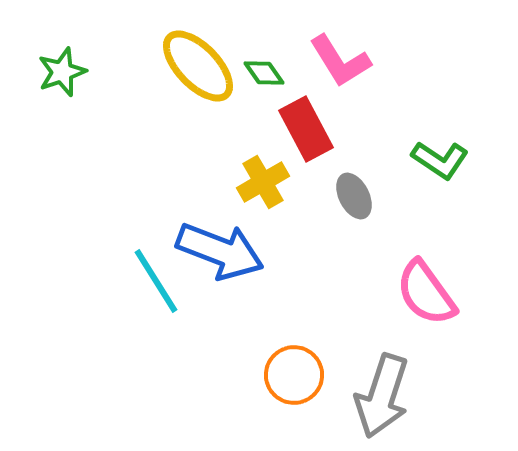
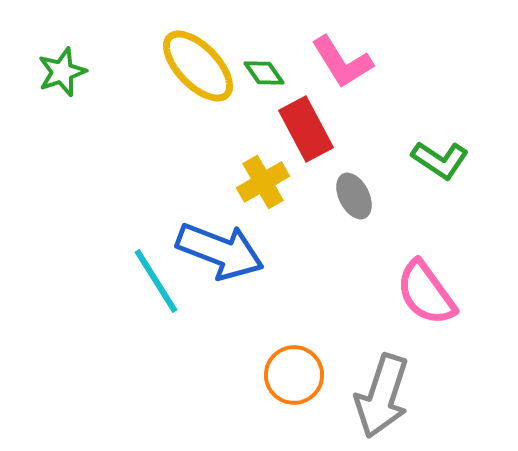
pink L-shape: moved 2 px right, 1 px down
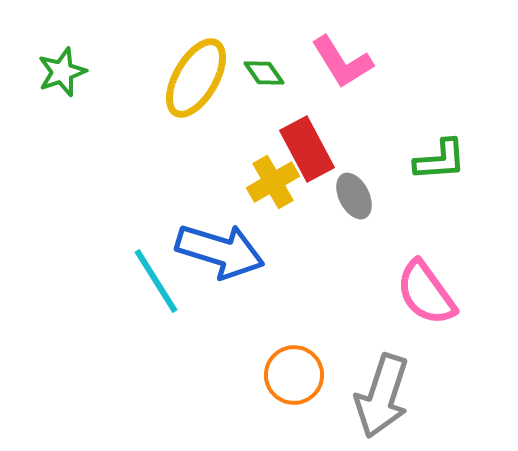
yellow ellipse: moved 2 px left, 12 px down; rotated 74 degrees clockwise
red rectangle: moved 1 px right, 20 px down
green L-shape: rotated 38 degrees counterclockwise
yellow cross: moved 10 px right
blue arrow: rotated 4 degrees counterclockwise
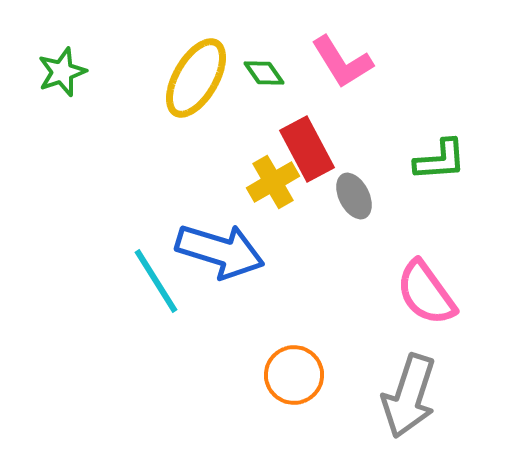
gray arrow: moved 27 px right
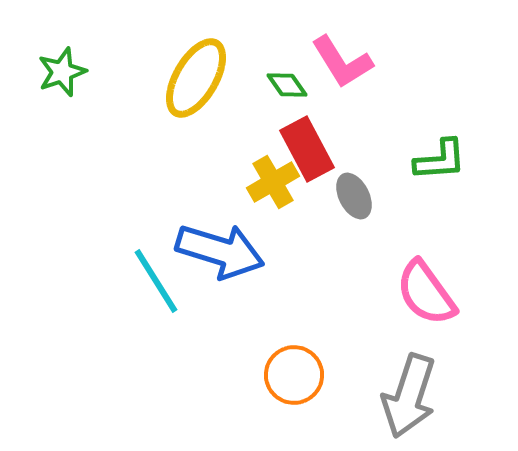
green diamond: moved 23 px right, 12 px down
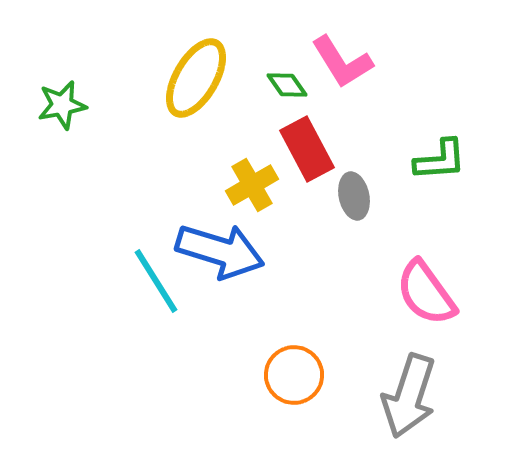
green star: moved 33 px down; rotated 9 degrees clockwise
yellow cross: moved 21 px left, 3 px down
gray ellipse: rotated 15 degrees clockwise
